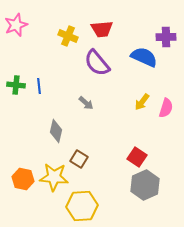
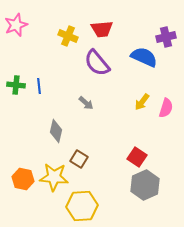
purple cross: rotated 12 degrees counterclockwise
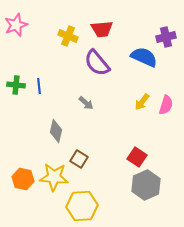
pink semicircle: moved 3 px up
gray hexagon: moved 1 px right
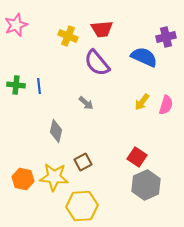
brown square: moved 4 px right, 3 px down; rotated 30 degrees clockwise
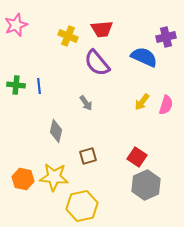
gray arrow: rotated 14 degrees clockwise
brown square: moved 5 px right, 6 px up; rotated 12 degrees clockwise
yellow hexagon: rotated 8 degrees counterclockwise
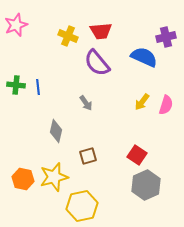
red trapezoid: moved 1 px left, 2 px down
blue line: moved 1 px left, 1 px down
red square: moved 2 px up
yellow star: rotated 20 degrees counterclockwise
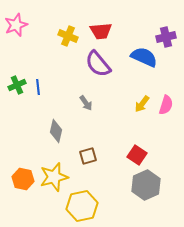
purple semicircle: moved 1 px right, 1 px down
green cross: moved 1 px right; rotated 30 degrees counterclockwise
yellow arrow: moved 2 px down
